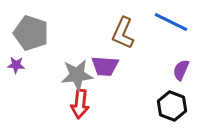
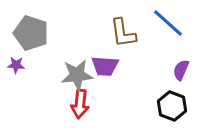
blue line: moved 3 px left, 1 px down; rotated 16 degrees clockwise
brown L-shape: rotated 32 degrees counterclockwise
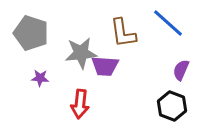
purple star: moved 24 px right, 13 px down
gray star: moved 4 px right, 22 px up
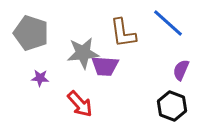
gray star: moved 2 px right
red arrow: rotated 48 degrees counterclockwise
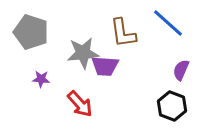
gray pentagon: moved 1 px up
purple star: moved 1 px right, 1 px down
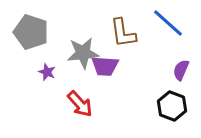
purple star: moved 6 px right, 7 px up; rotated 18 degrees clockwise
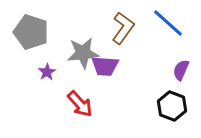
brown L-shape: moved 5 px up; rotated 136 degrees counterclockwise
purple star: rotated 18 degrees clockwise
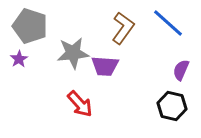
gray pentagon: moved 1 px left, 6 px up
gray star: moved 10 px left
purple star: moved 28 px left, 13 px up
black hexagon: rotated 8 degrees counterclockwise
